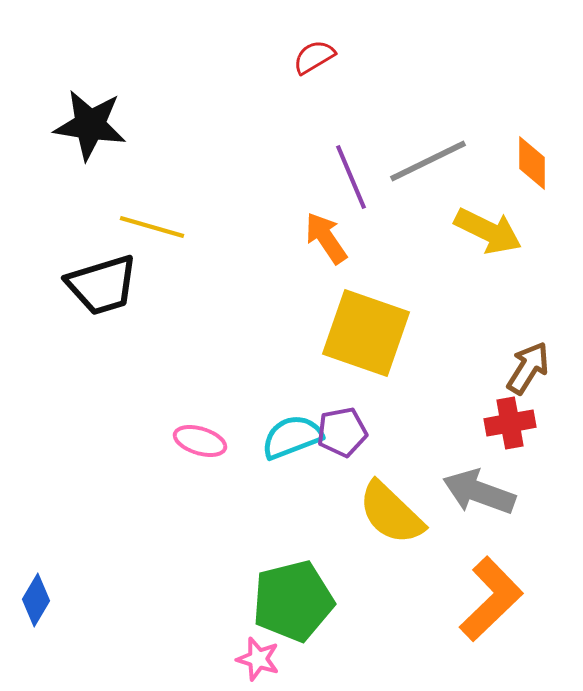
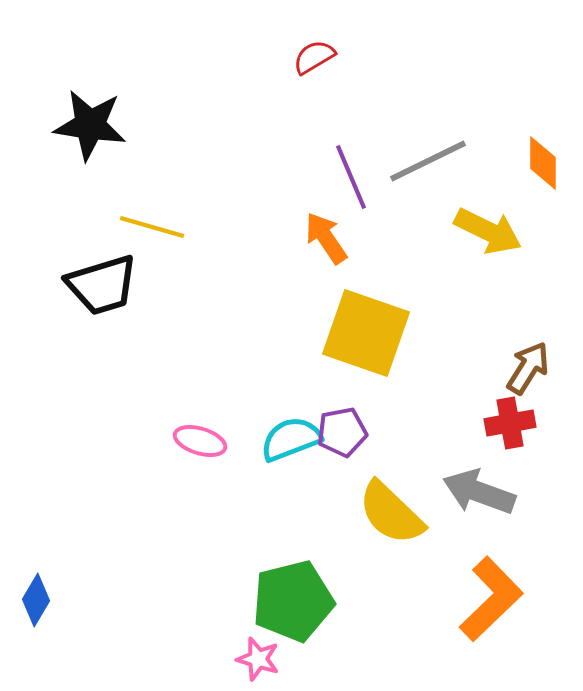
orange diamond: moved 11 px right
cyan semicircle: moved 1 px left, 2 px down
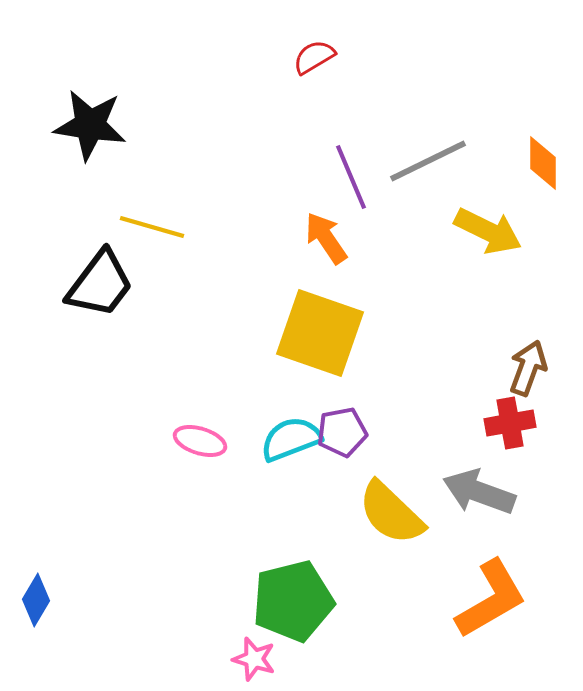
black trapezoid: moved 2 px left, 1 px up; rotated 36 degrees counterclockwise
yellow square: moved 46 px left
brown arrow: rotated 12 degrees counterclockwise
orange L-shape: rotated 14 degrees clockwise
pink star: moved 4 px left
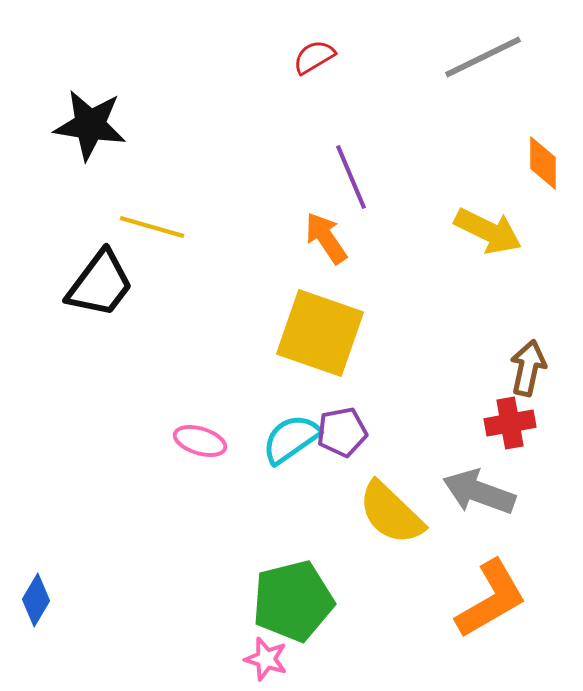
gray line: moved 55 px right, 104 px up
brown arrow: rotated 8 degrees counterclockwise
cyan semicircle: rotated 14 degrees counterclockwise
pink star: moved 12 px right
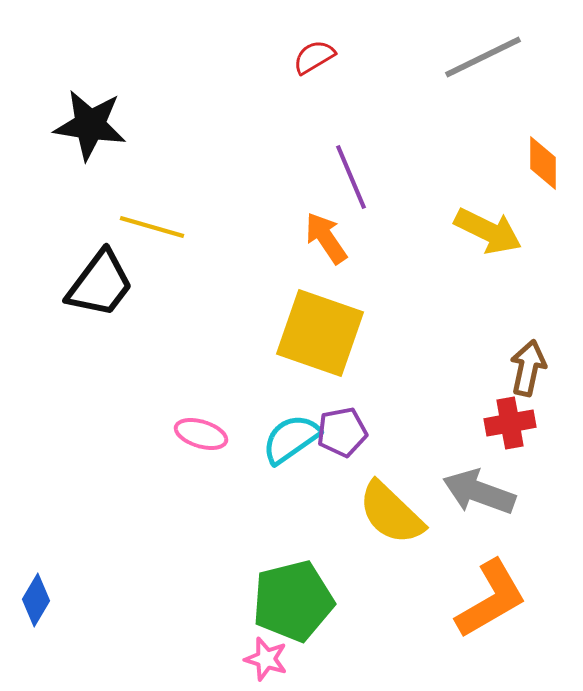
pink ellipse: moved 1 px right, 7 px up
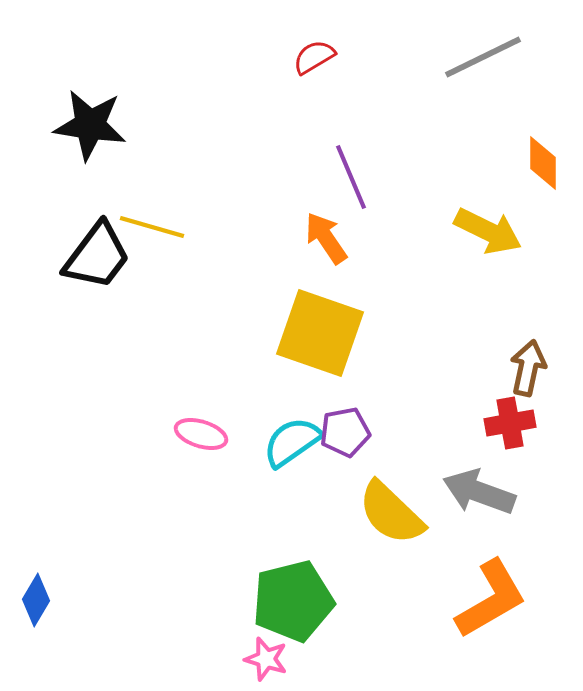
black trapezoid: moved 3 px left, 28 px up
purple pentagon: moved 3 px right
cyan semicircle: moved 1 px right, 3 px down
